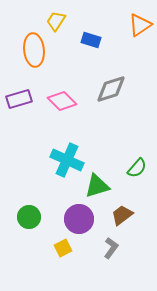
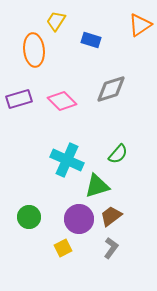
green semicircle: moved 19 px left, 14 px up
brown trapezoid: moved 11 px left, 1 px down
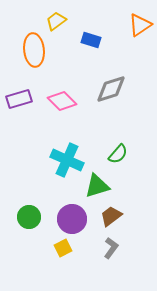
yellow trapezoid: rotated 20 degrees clockwise
purple circle: moved 7 px left
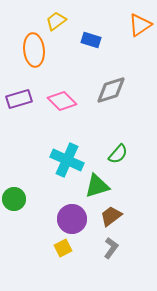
gray diamond: moved 1 px down
green circle: moved 15 px left, 18 px up
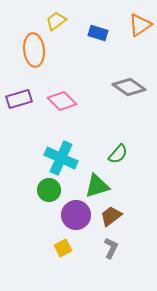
blue rectangle: moved 7 px right, 7 px up
gray diamond: moved 18 px right, 3 px up; rotated 52 degrees clockwise
cyan cross: moved 6 px left, 2 px up
green circle: moved 35 px right, 9 px up
purple circle: moved 4 px right, 4 px up
gray L-shape: rotated 10 degrees counterclockwise
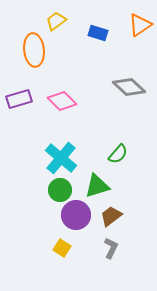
gray diamond: rotated 8 degrees clockwise
cyan cross: rotated 16 degrees clockwise
green circle: moved 11 px right
yellow square: moved 1 px left; rotated 30 degrees counterclockwise
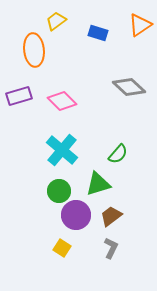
purple rectangle: moved 3 px up
cyan cross: moved 1 px right, 8 px up
green triangle: moved 1 px right, 2 px up
green circle: moved 1 px left, 1 px down
